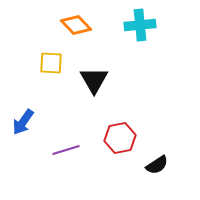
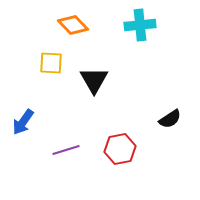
orange diamond: moved 3 px left
red hexagon: moved 11 px down
black semicircle: moved 13 px right, 46 px up
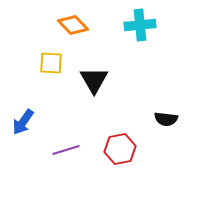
black semicircle: moved 4 px left; rotated 40 degrees clockwise
